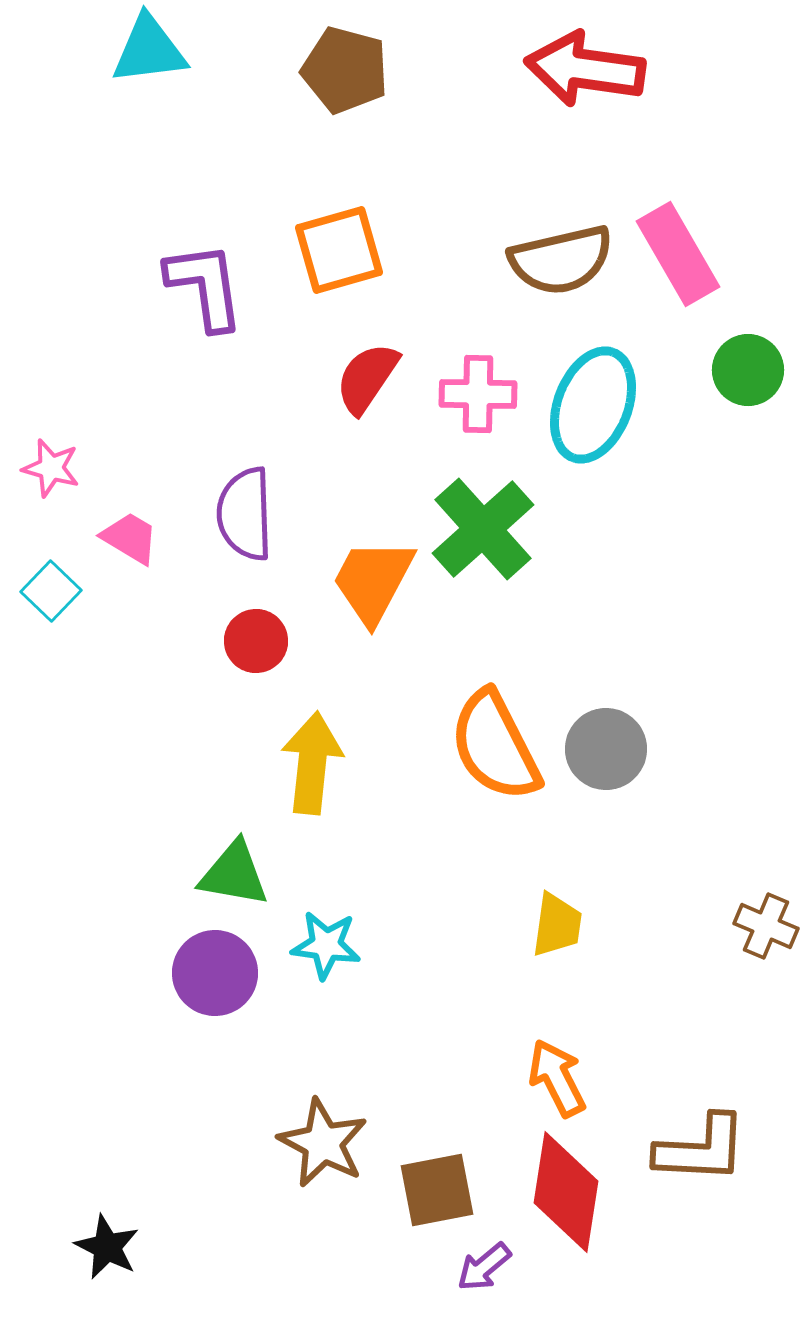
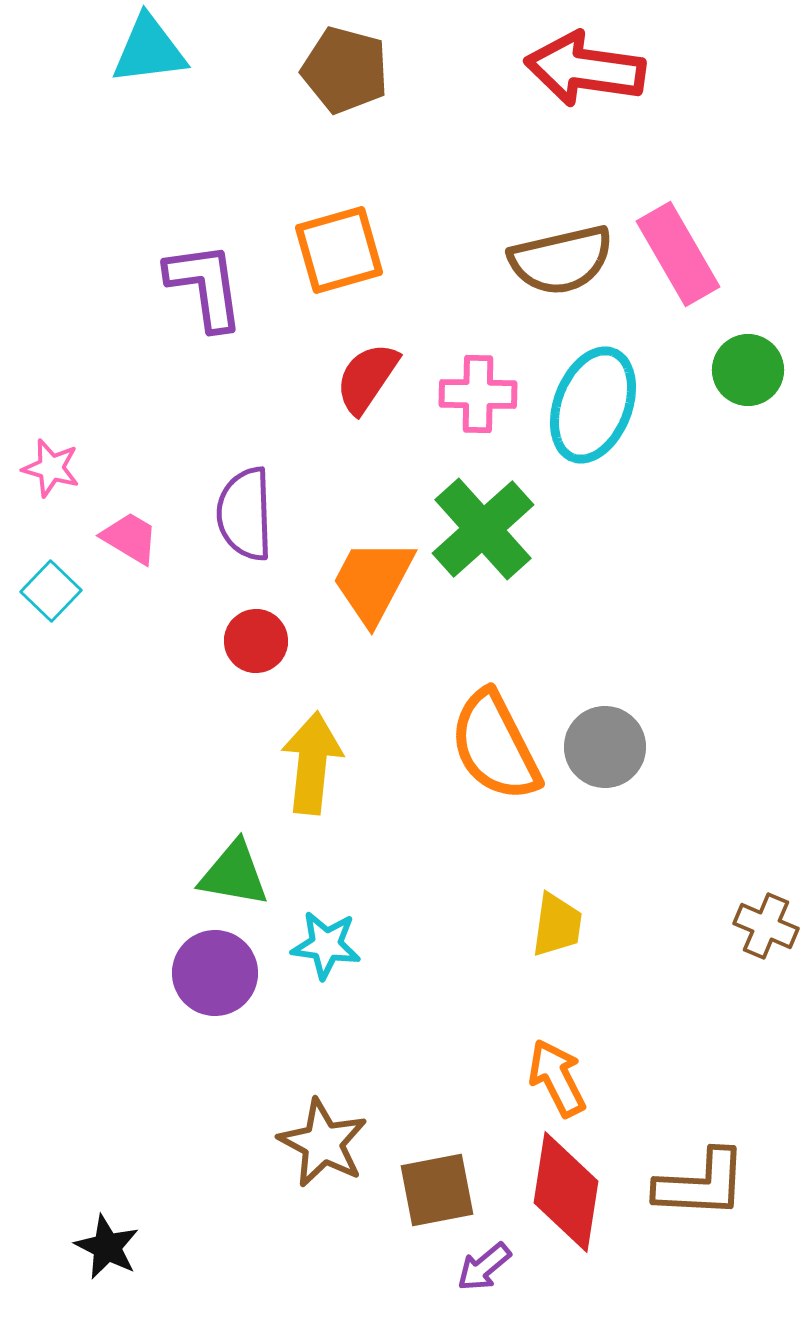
gray circle: moved 1 px left, 2 px up
brown L-shape: moved 35 px down
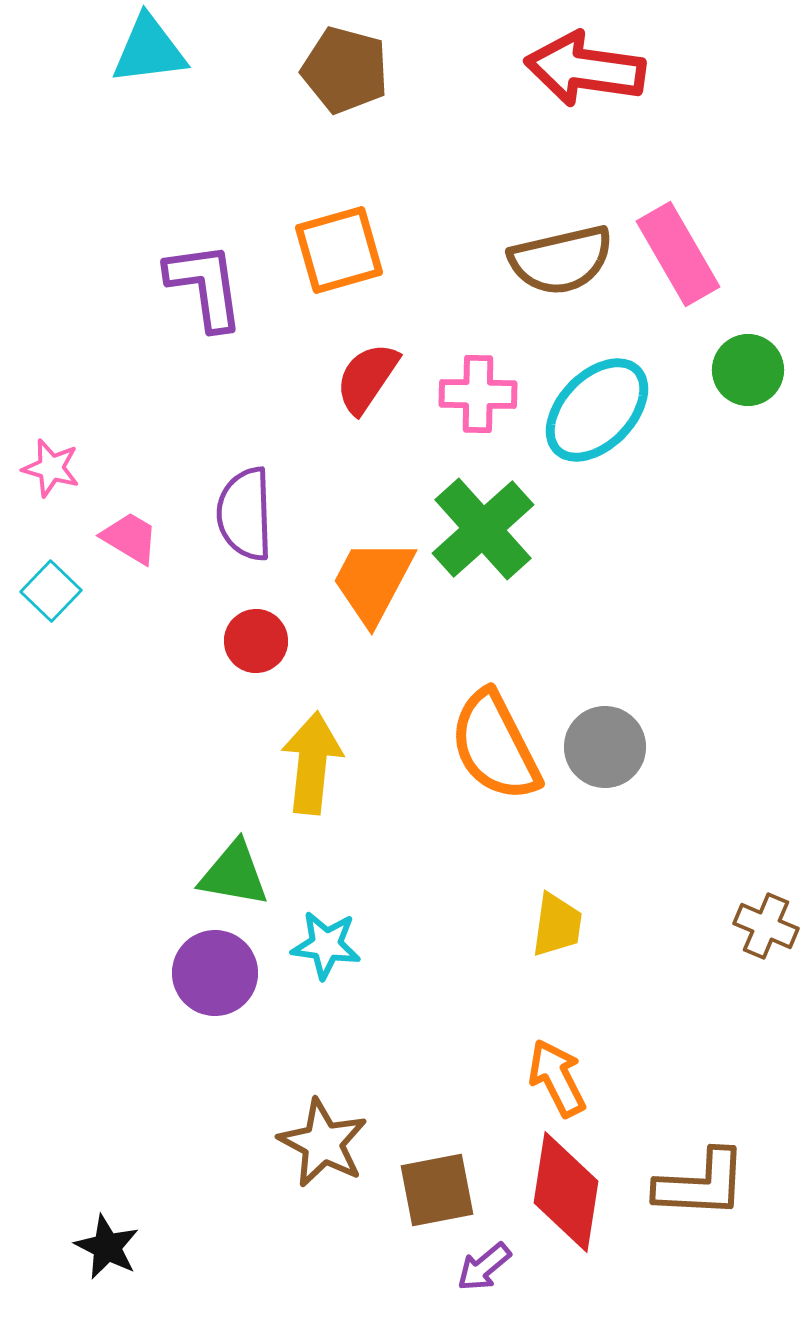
cyan ellipse: moved 4 px right, 5 px down; rotated 23 degrees clockwise
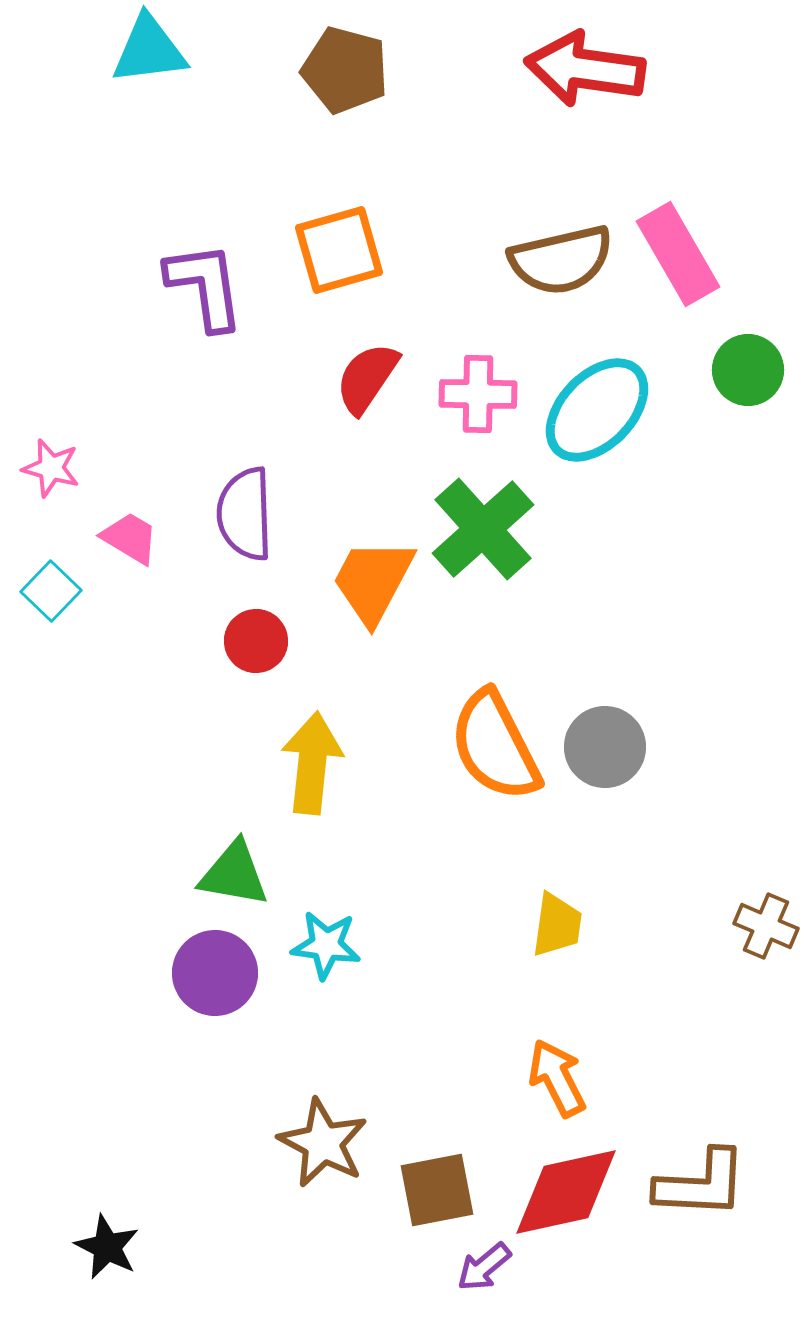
red diamond: rotated 69 degrees clockwise
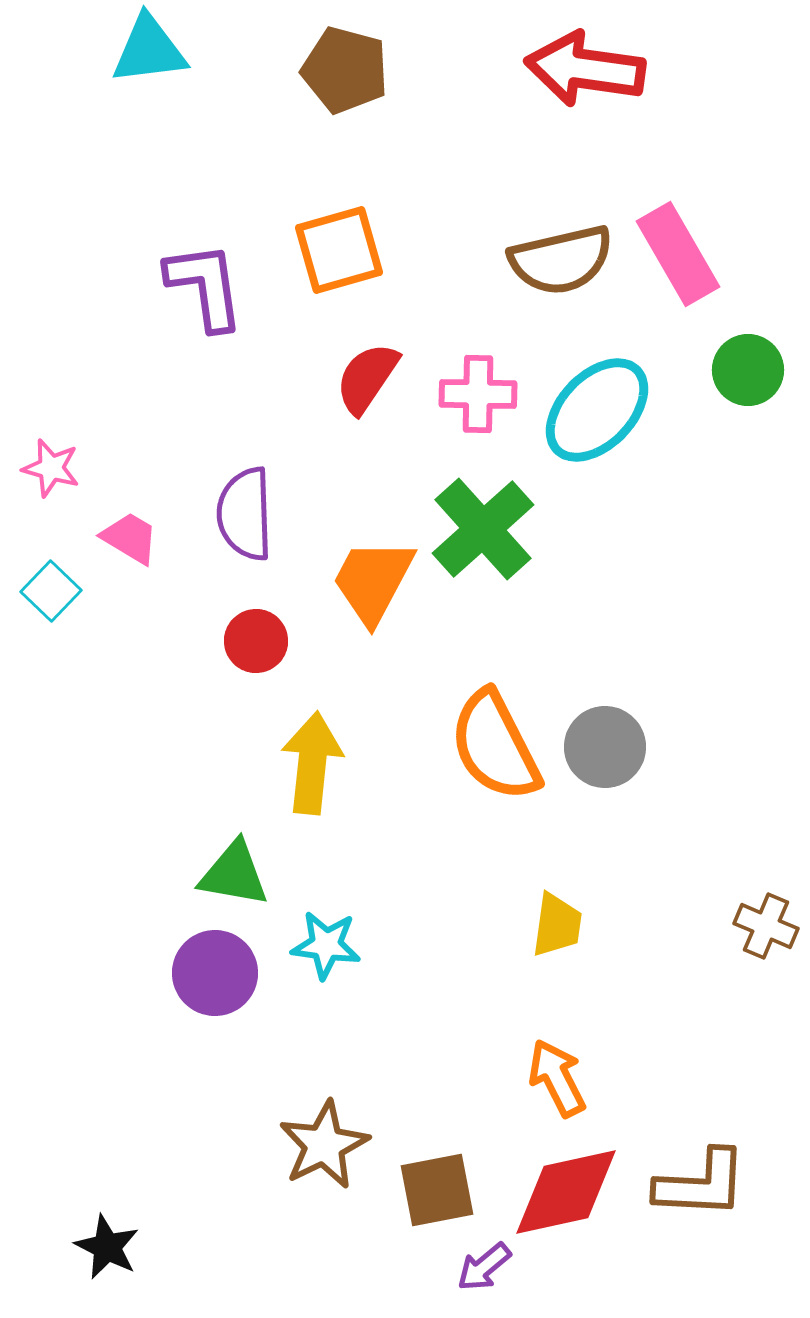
brown star: moved 1 px right, 2 px down; rotated 18 degrees clockwise
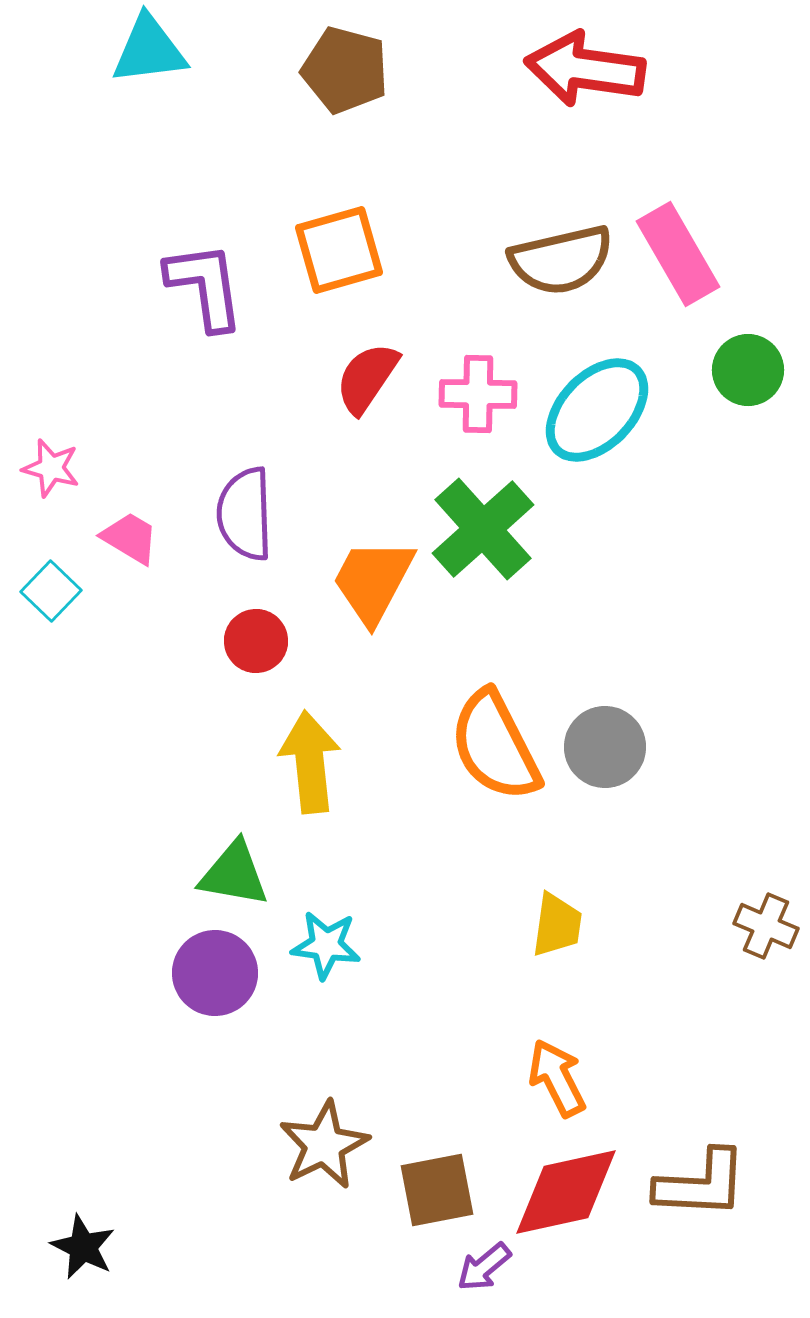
yellow arrow: moved 2 px left, 1 px up; rotated 12 degrees counterclockwise
black star: moved 24 px left
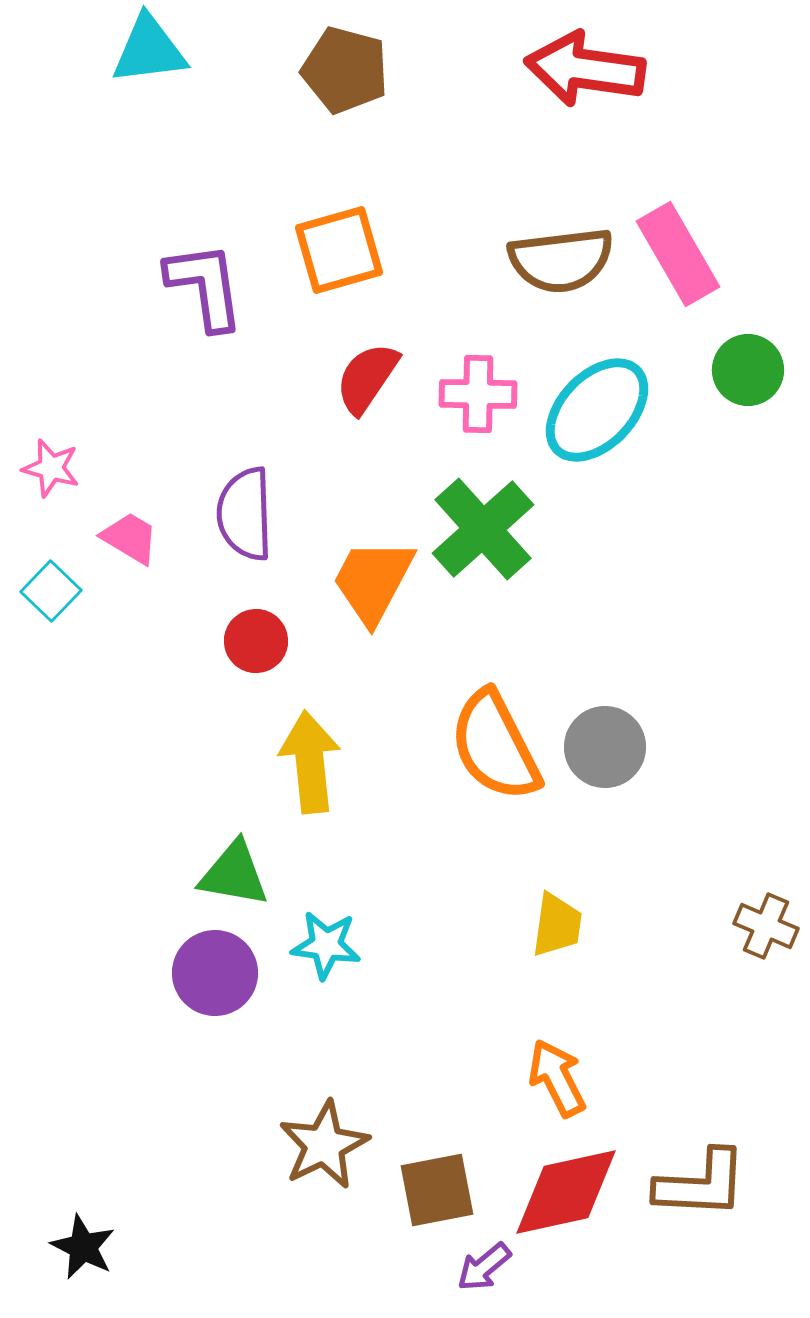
brown semicircle: rotated 6 degrees clockwise
